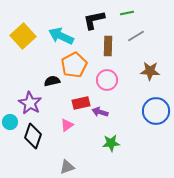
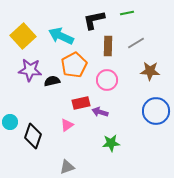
gray line: moved 7 px down
purple star: moved 33 px up; rotated 25 degrees counterclockwise
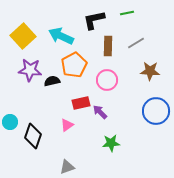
purple arrow: rotated 28 degrees clockwise
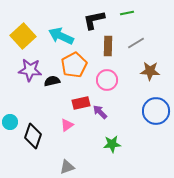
green star: moved 1 px right, 1 px down
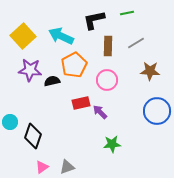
blue circle: moved 1 px right
pink triangle: moved 25 px left, 42 px down
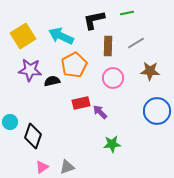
yellow square: rotated 10 degrees clockwise
pink circle: moved 6 px right, 2 px up
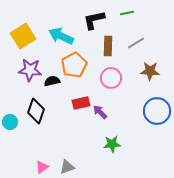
pink circle: moved 2 px left
black diamond: moved 3 px right, 25 px up
